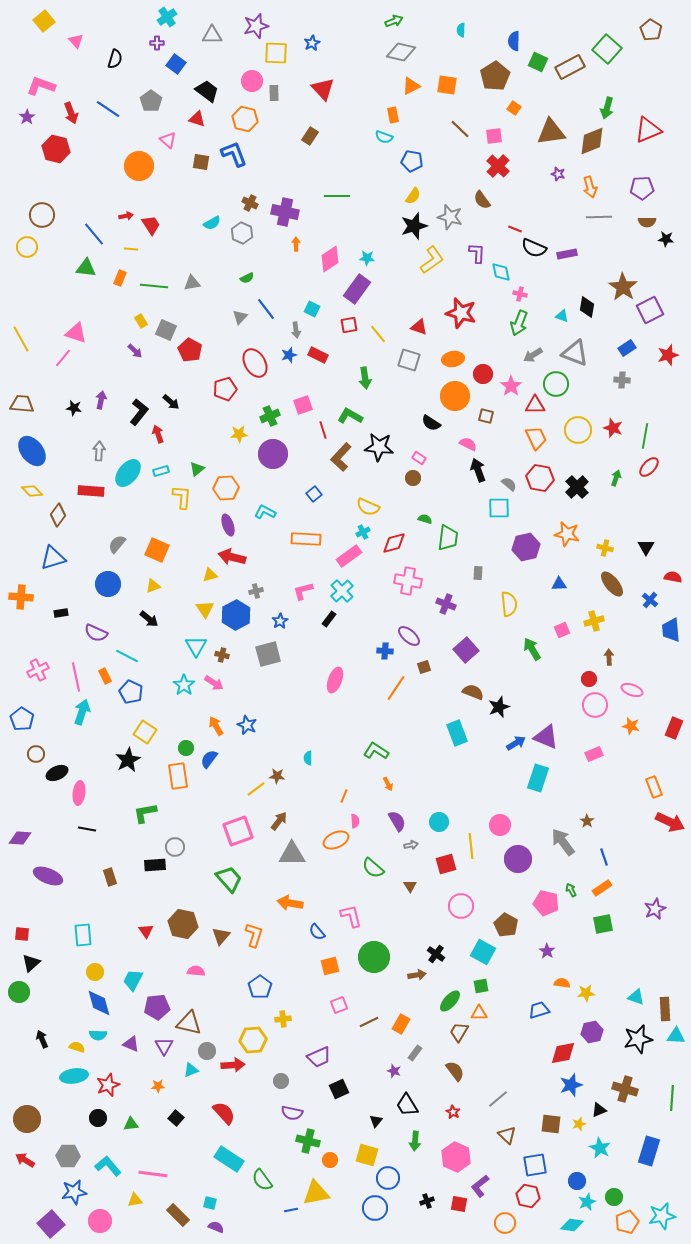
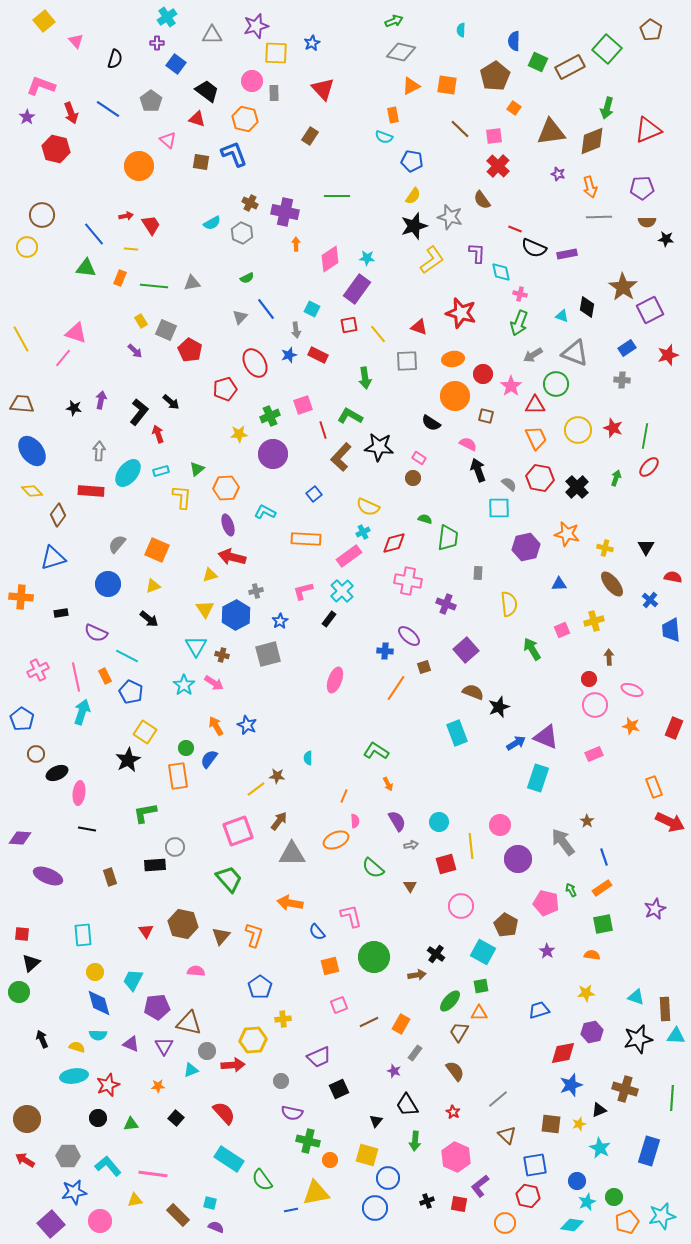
gray square at (409, 360): moved 2 px left, 1 px down; rotated 20 degrees counterclockwise
orange semicircle at (562, 983): moved 30 px right, 28 px up
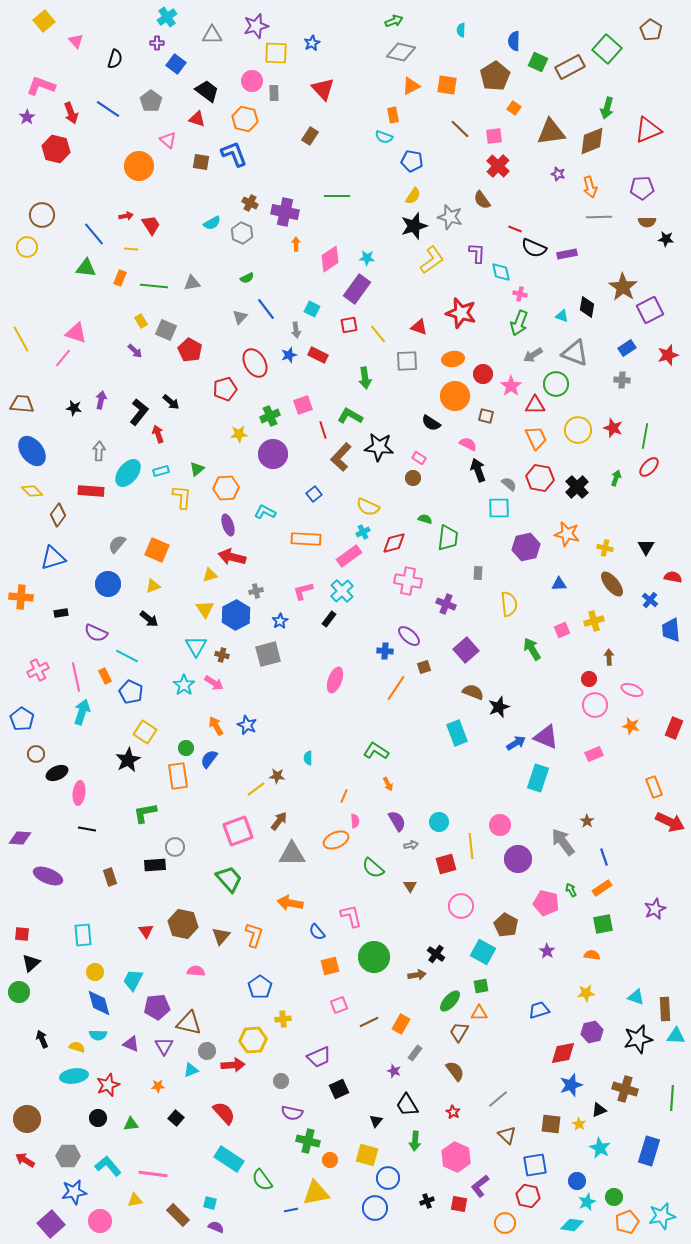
yellow star at (579, 1124): rotated 24 degrees counterclockwise
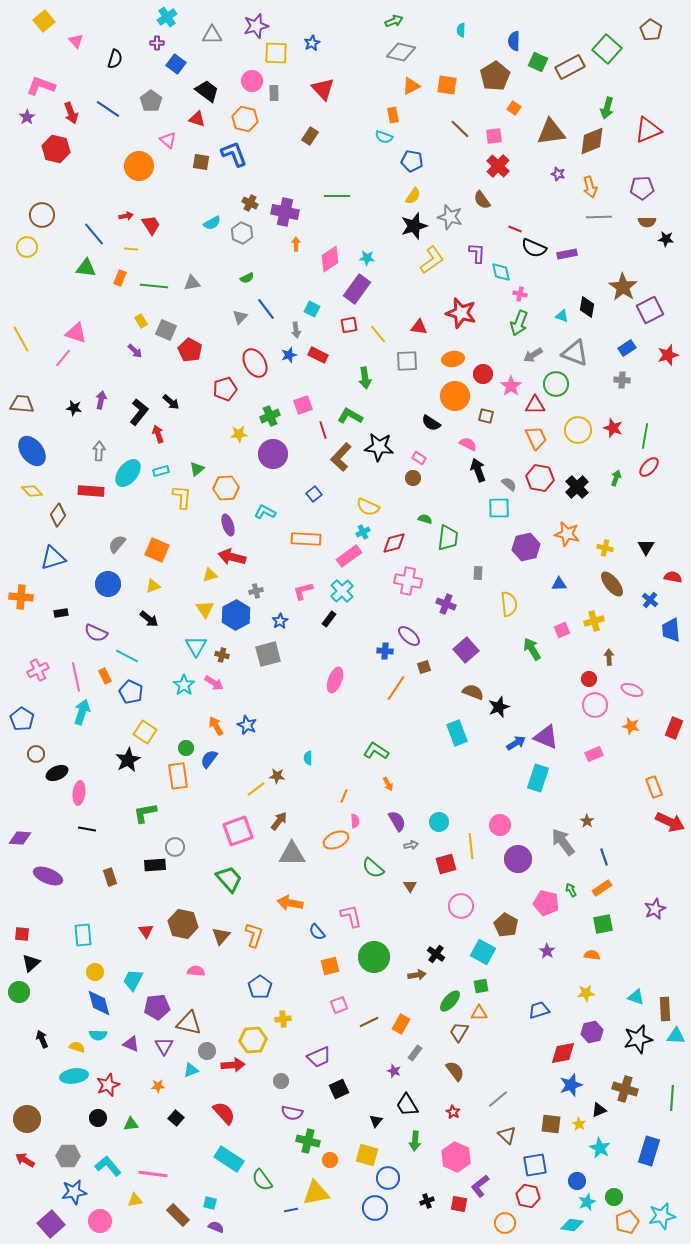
red triangle at (419, 327): rotated 12 degrees counterclockwise
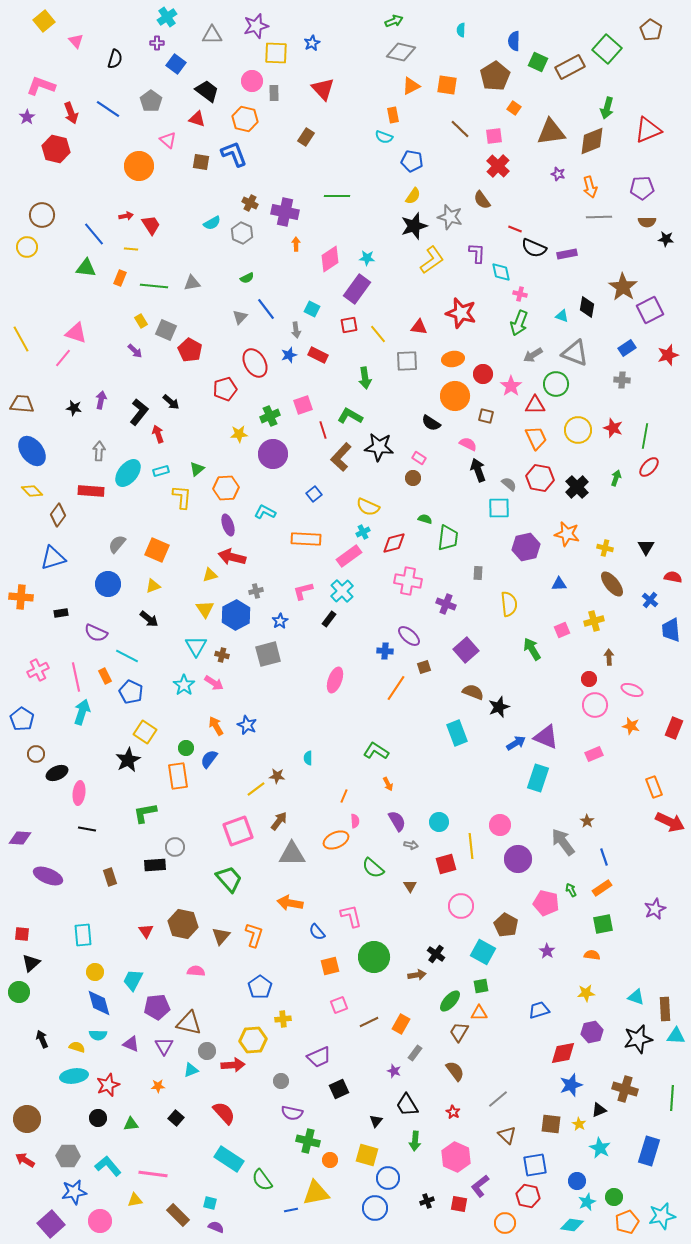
brown rectangle at (310, 136): moved 4 px left, 1 px down
gray arrow at (411, 845): rotated 24 degrees clockwise
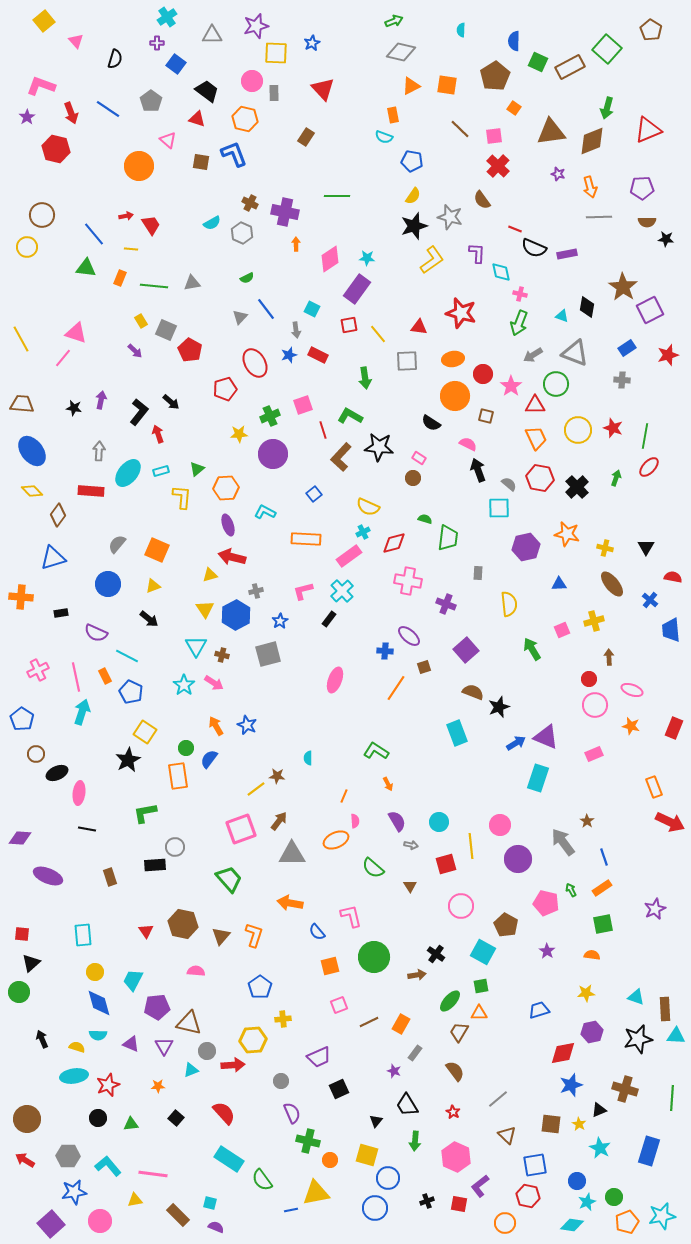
pink square at (238, 831): moved 3 px right, 2 px up
purple semicircle at (292, 1113): rotated 125 degrees counterclockwise
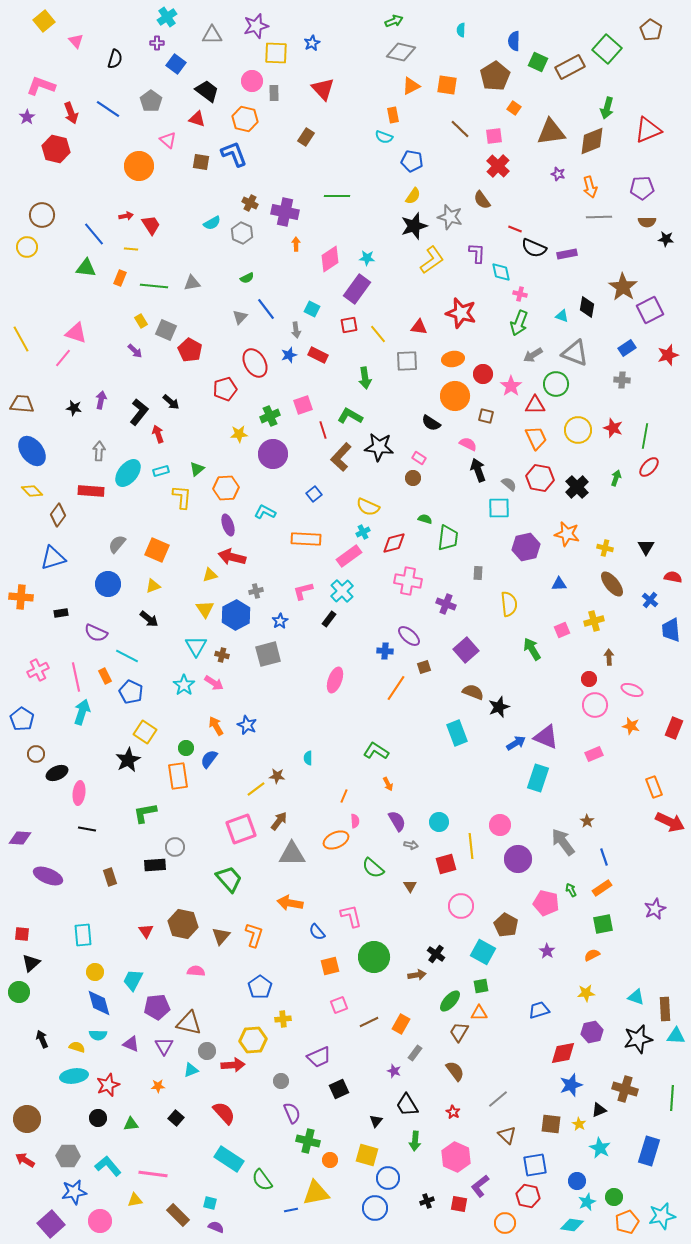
orange semicircle at (592, 955): rotated 35 degrees counterclockwise
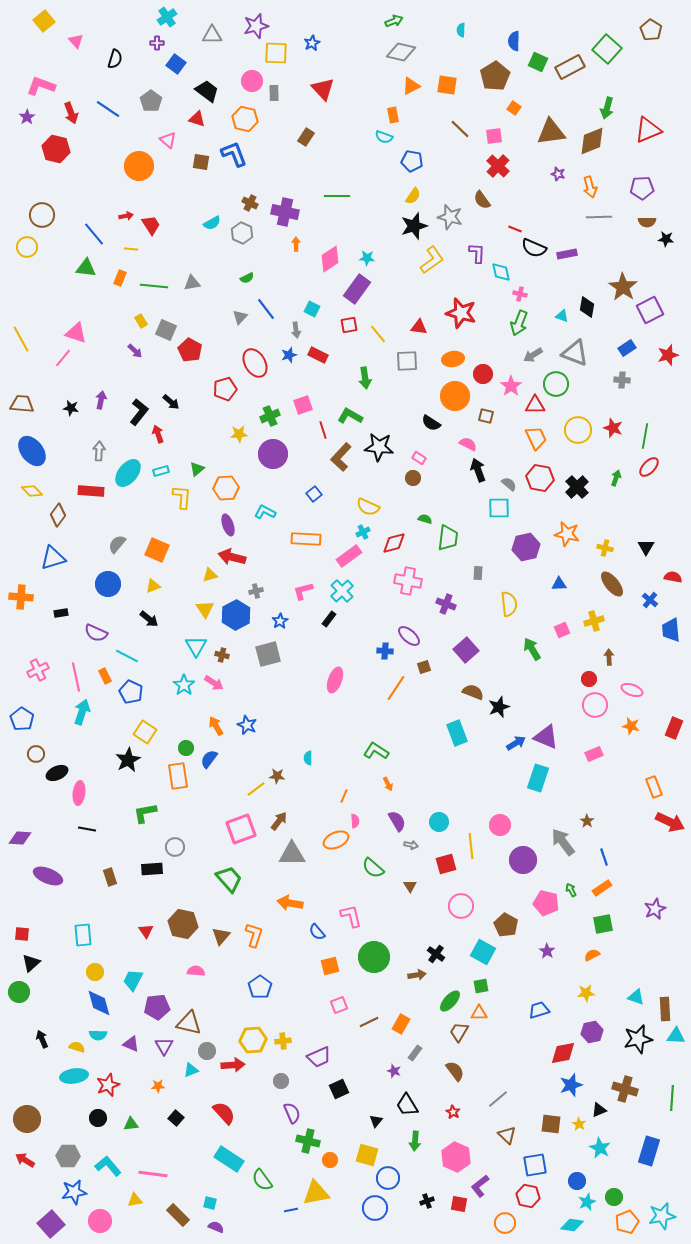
black star at (74, 408): moved 3 px left
purple circle at (518, 859): moved 5 px right, 1 px down
black rectangle at (155, 865): moved 3 px left, 4 px down
yellow cross at (283, 1019): moved 22 px down
